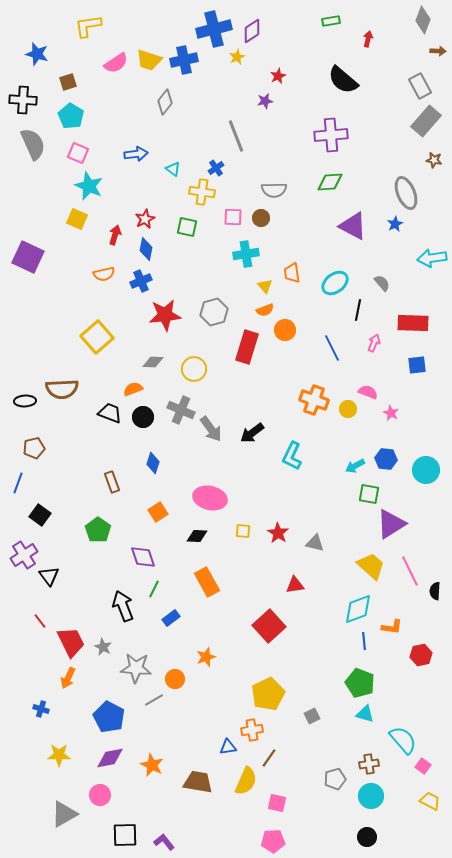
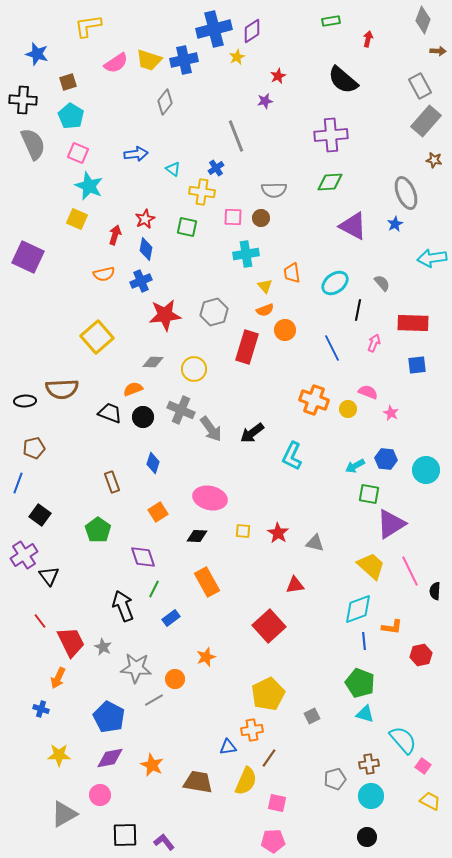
orange arrow at (68, 678): moved 10 px left
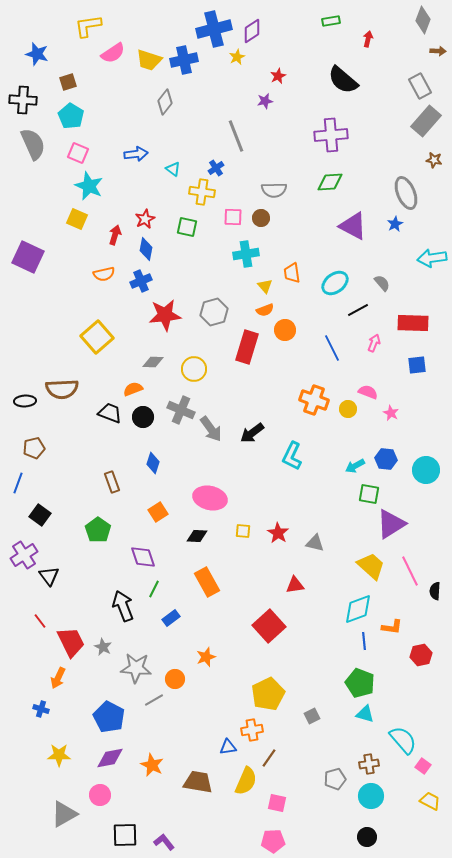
pink semicircle at (116, 63): moved 3 px left, 10 px up
black line at (358, 310): rotated 50 degrees clockwise
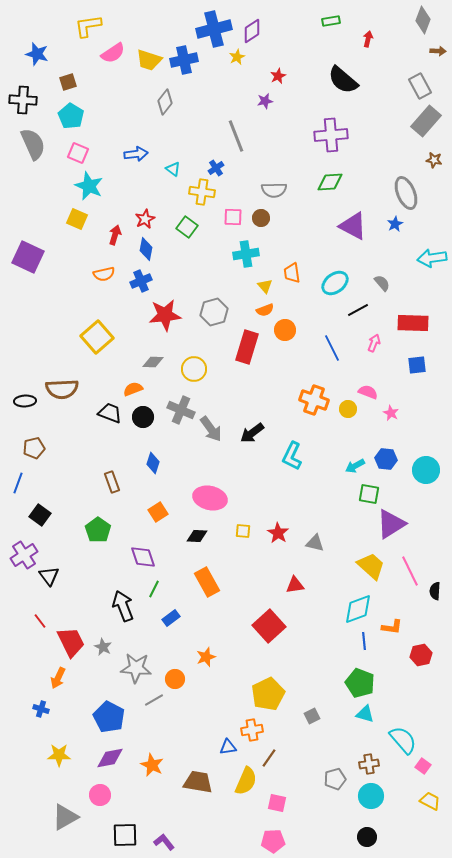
green square at (187, 227): rotated 25 degrees clockwise
gray triangle at (64, 814): moved 1 px right, 3 px down
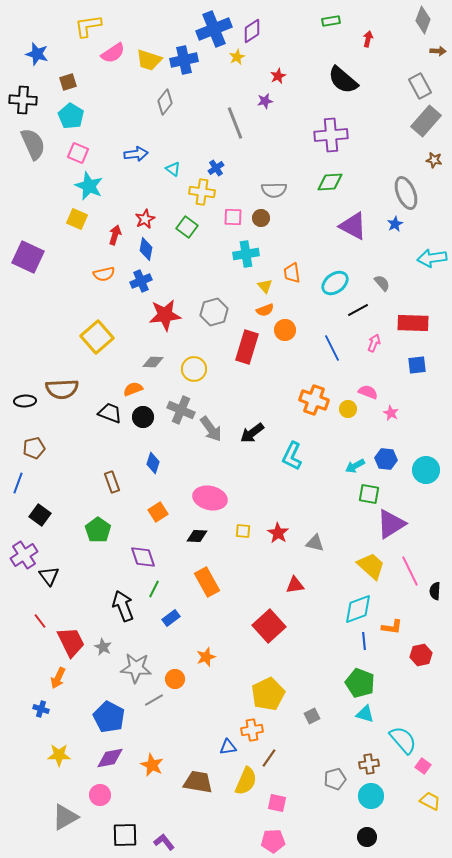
blue cross at (214, 29): rotated 8 degrees counterclockwise
gray line at (236, 136): moved 1 px left, 13 px up
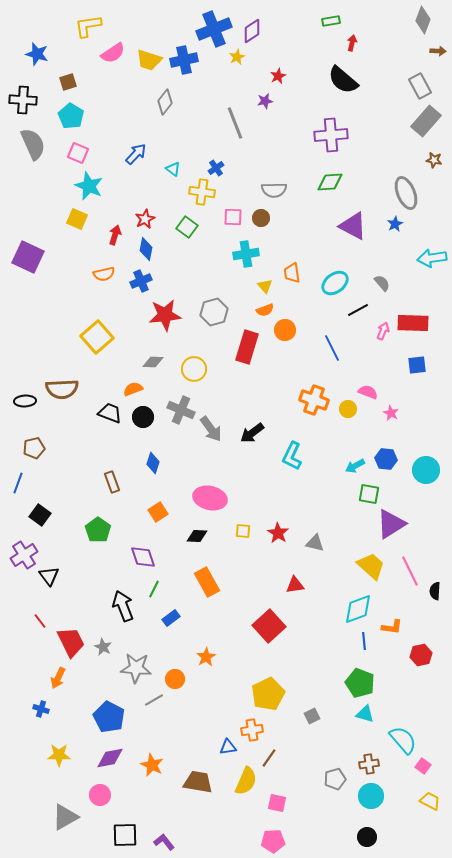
red arrow at (368, 39): moved 16 px left, 4 px down
blue arrow at (136, 154): rotated 40 degrees counterclockwise
pink arrow at (374, 343): moved 9 px right, 12 px up
orange star at (206, 657): rotated 12 degrees counterclockwise
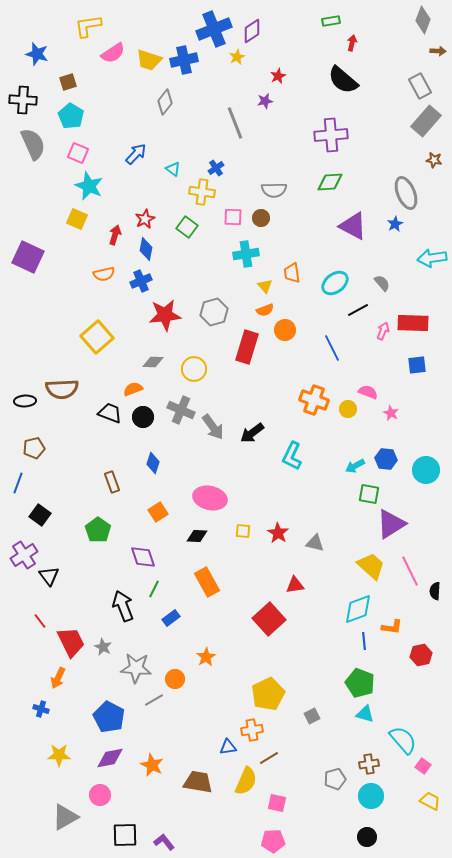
gray arrow at (211, 429): moved 2 px right, 2 px up
red square at (269, 626): moved 7 px up
brown line at (269, 758): rotated 24 degrees clockwise
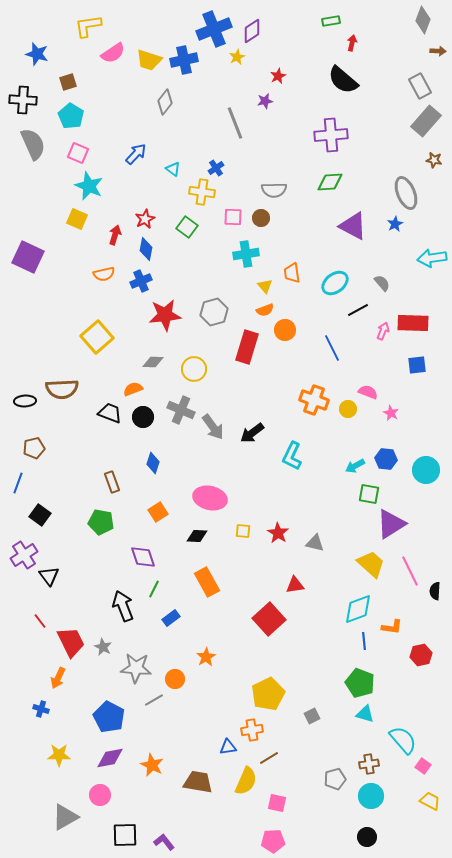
green pentagon at (98, 530): moved 3 px right, 8 px up; rotated 25 degrees counterclockwise
yellow trapezoid at (371, 566): moved 2 px up
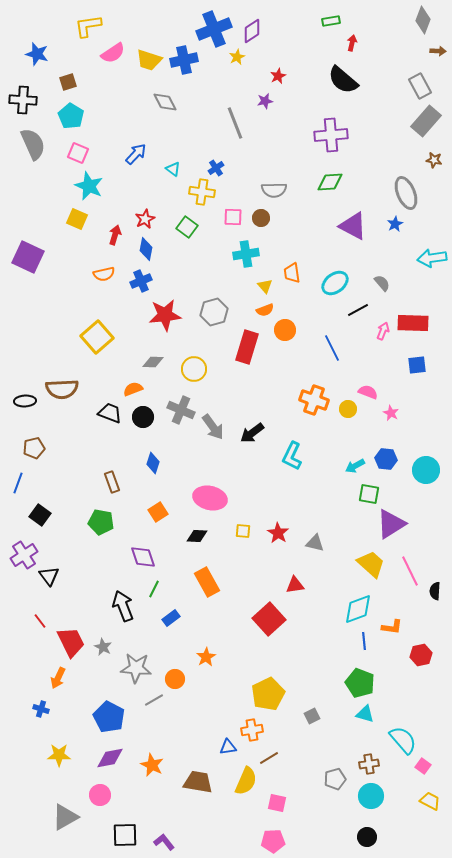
gray diamond at (165, 102): rotated 65 degrees counterclockwise
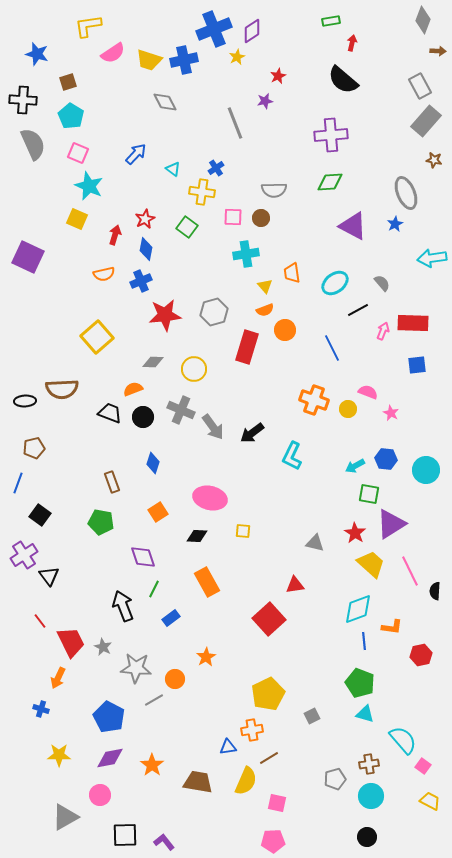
red star at (278, 533): moved 77 px right
orange star at (152, 765): rotated 10 degrees clockwise
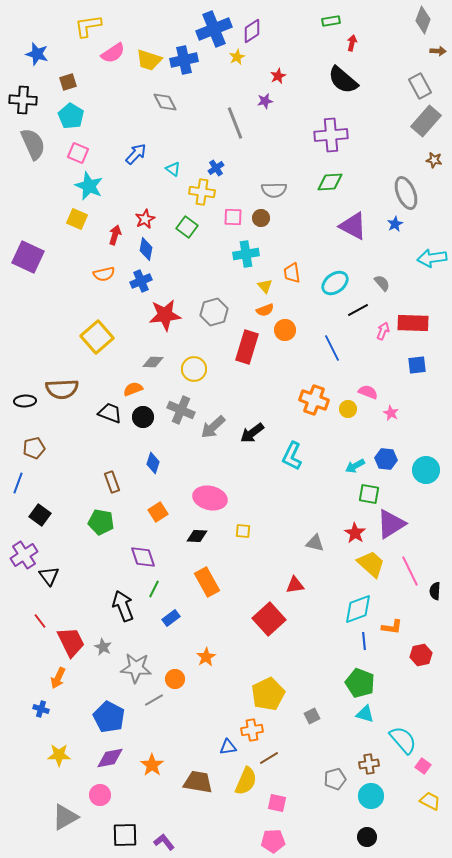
gray arrow at (213, 427): rotated 84 degrees clockwise
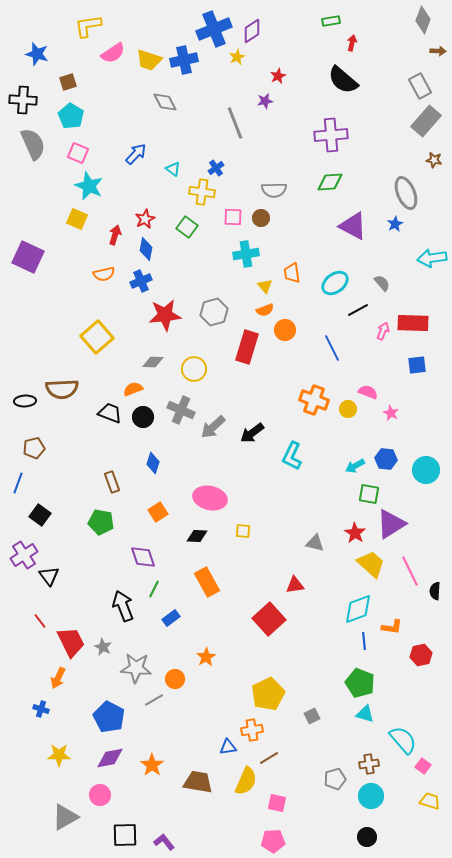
yellow trapezoid at (430, 801): rotated 10 degrees counterclockwise
